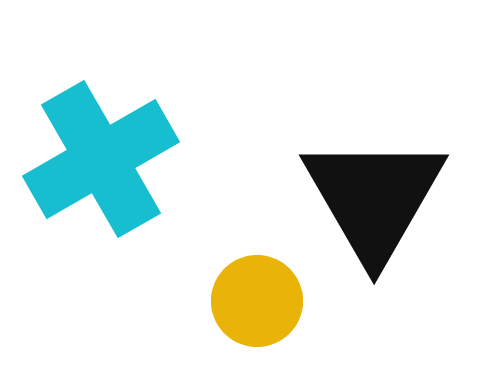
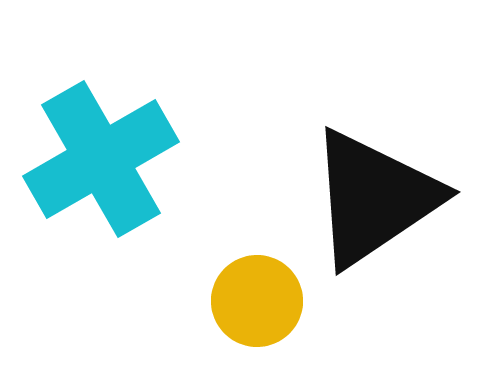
black triangle: rotated 26 degrees clockwise
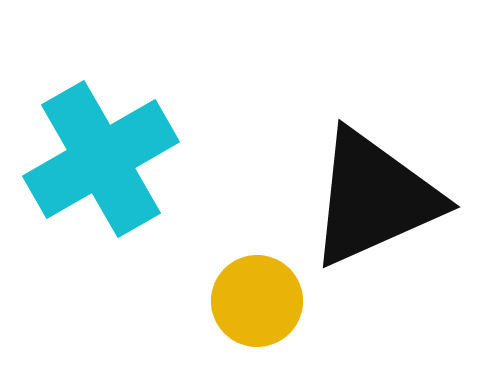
black triangle: rotated 10 degrees clockwise
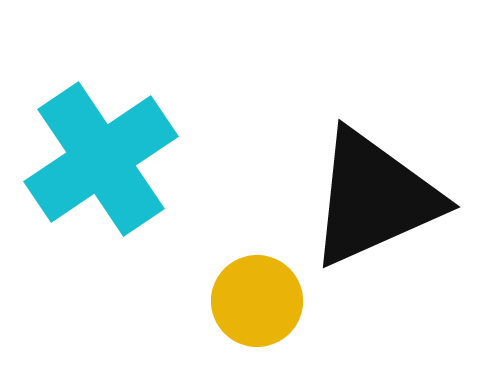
cyan cross: rotated 4 degrees counterclockwise
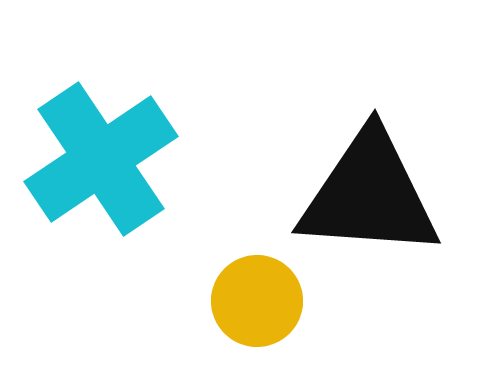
black triangle: moved 5 px left, 3 px up; rotated 28 degrees clockwise
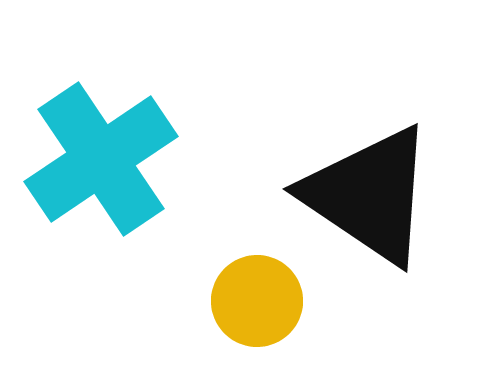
black triangle: rotated 30 degrees clockwise
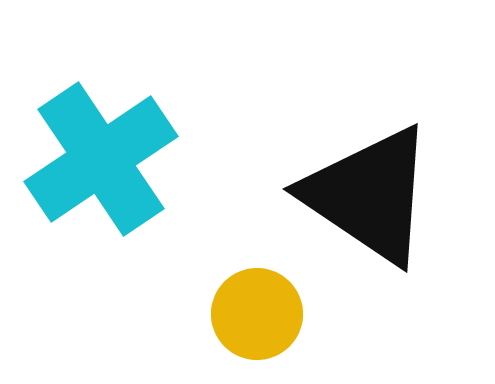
yellow circle: moved 13 px down
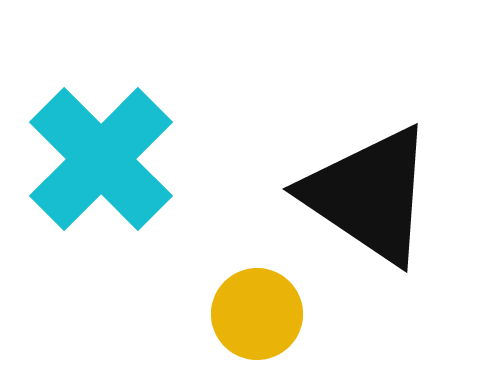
cyan cross: rotated 11 degrees counterclockwise
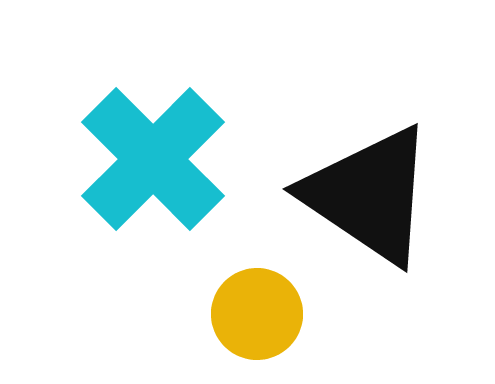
cyan cross: moved 52 px right
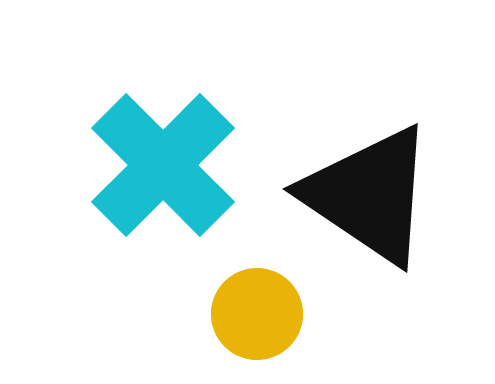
cyan cross: moved 10 px right, 6 px down
